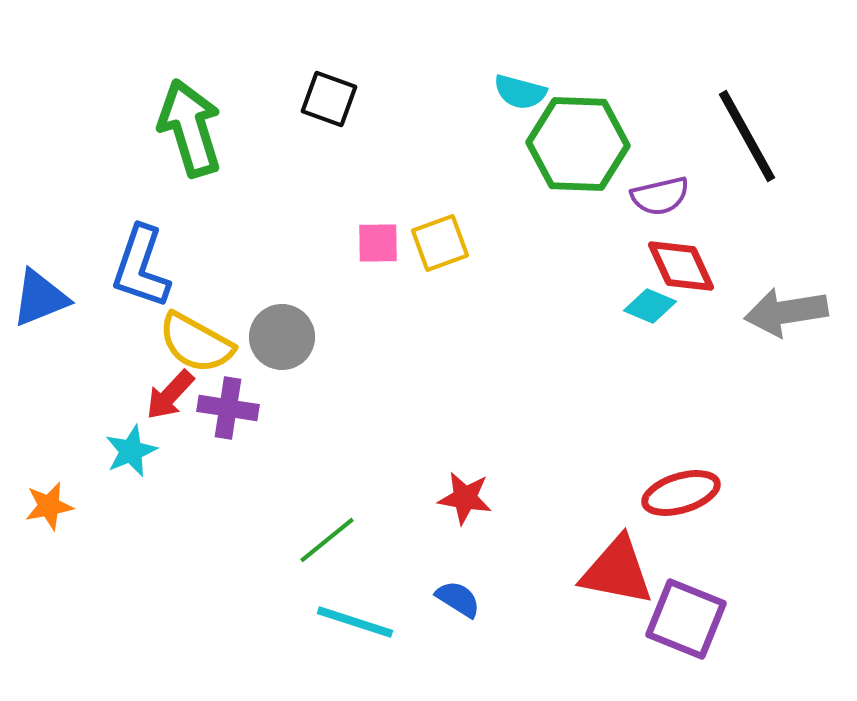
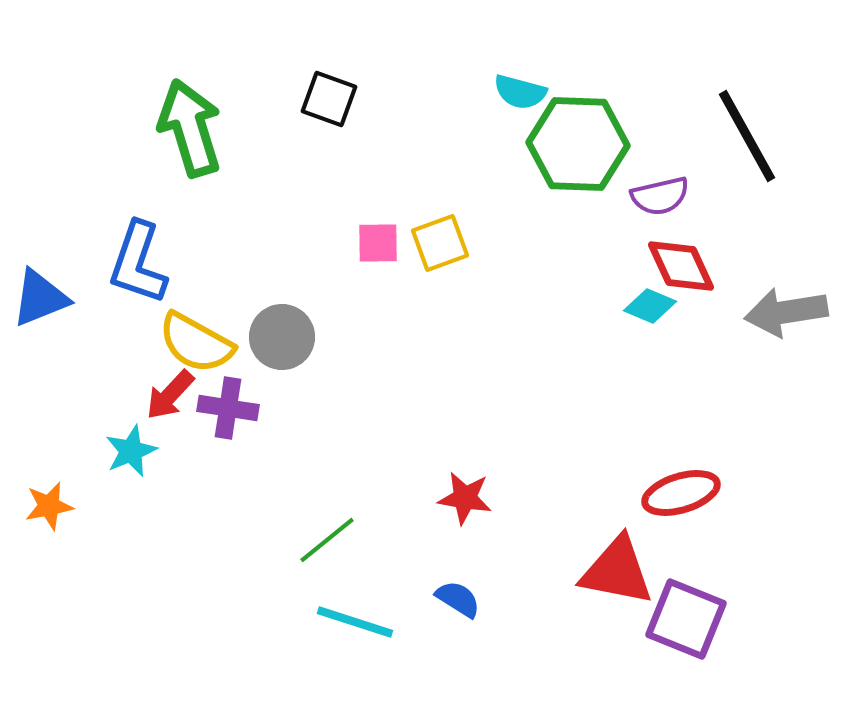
blue L-shape: moved 3 px left, 4 px up
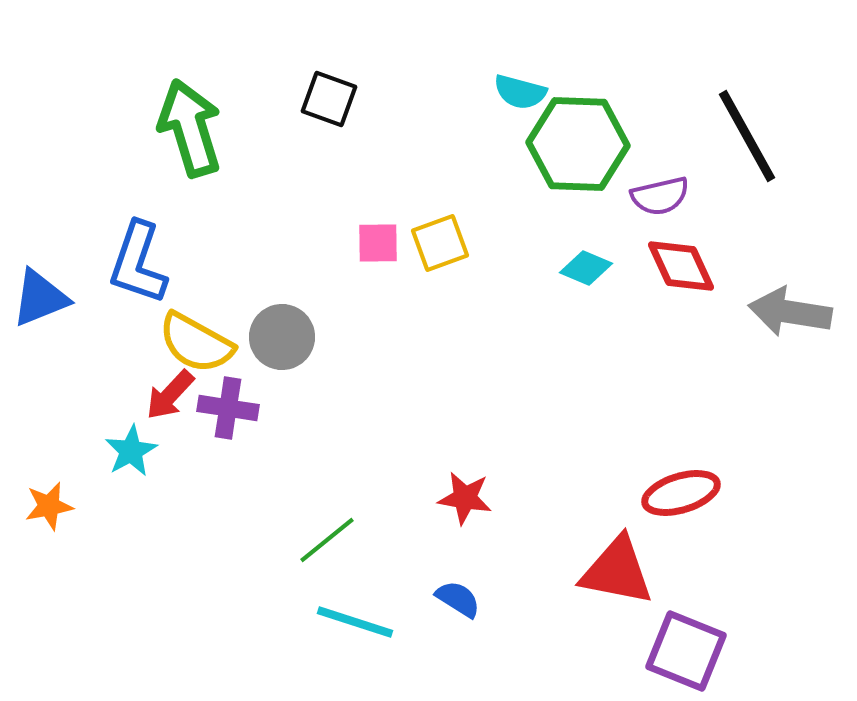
cyan diamond: moved 64 px left, 38 px up
gray arrow: moved 4 px right; rotated 18 degrees clockwise
cyan star: rotated 6 degrees counterclockwise
purple square: moved 32 px down
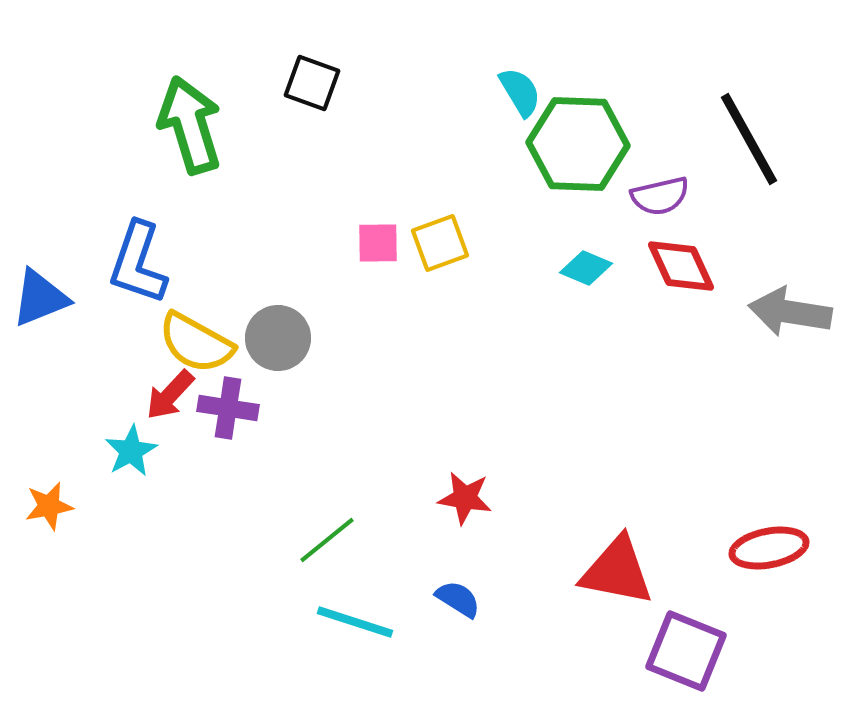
cyan semicircle: rotated 136 degrees counterclockwise
black square: moved 17 px left, 16 px up
green arrow: moved 3 px up
black line: moved 2 px right, 3 px down
gray circle: moved 4 px left, 1 px down
red ellipse: moved 88 px right, 55 px down; rotated 6 degrees clockwise
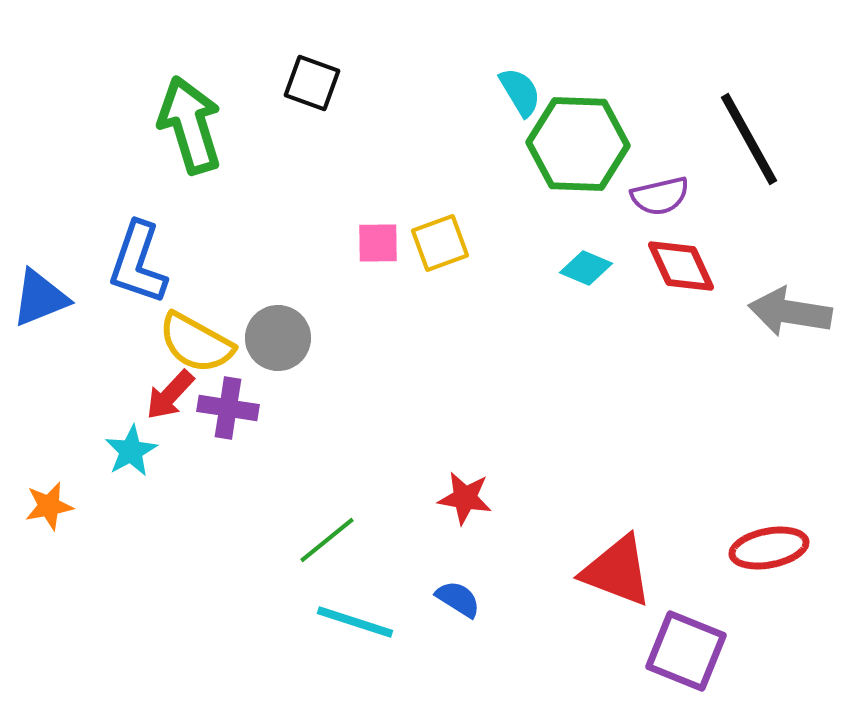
red triangle: rotated 10 degrees clockwise
